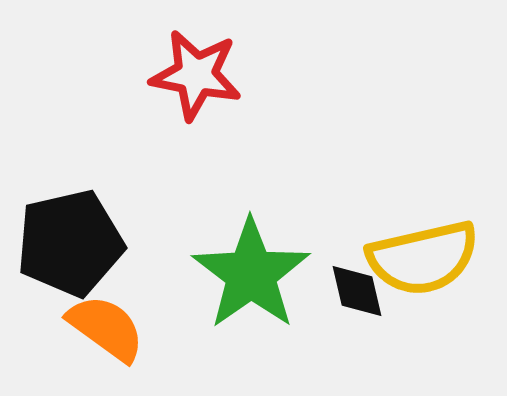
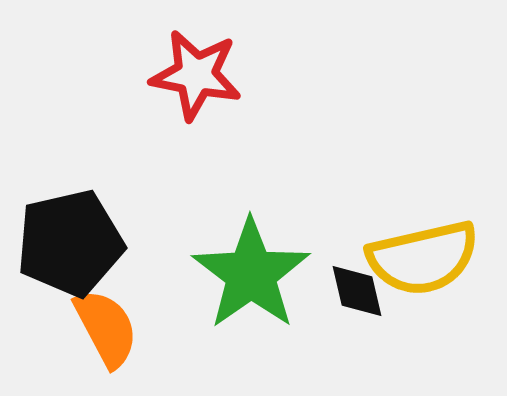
orange semicircle: rotated 26 degrees clockwise
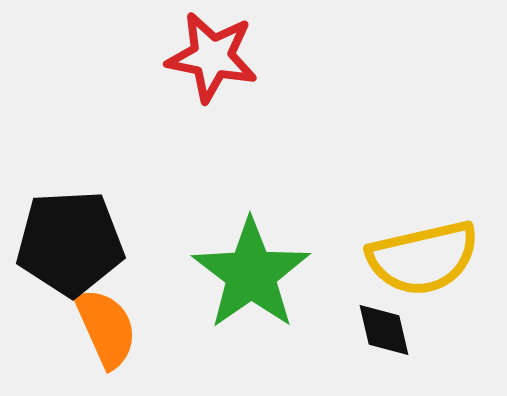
red star: moved 16 px right, 18 px up
black pentagon: rotated 10 degrees clockwise
black diamond: moved 27 px right, 39 px down
orange semicircle: rotated 4 degrees clockwise
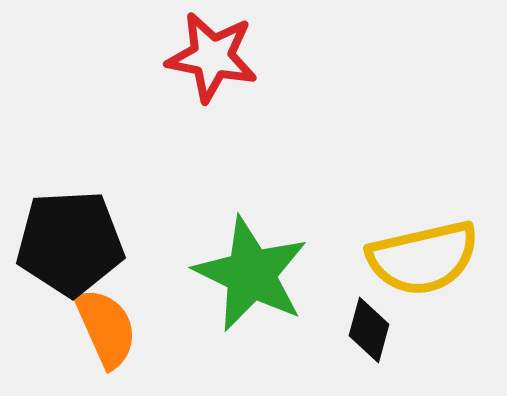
green star: rotated 11 degrees counterclockwise
black diamond: moved 15 px left; rotated 28 degrees clockwise
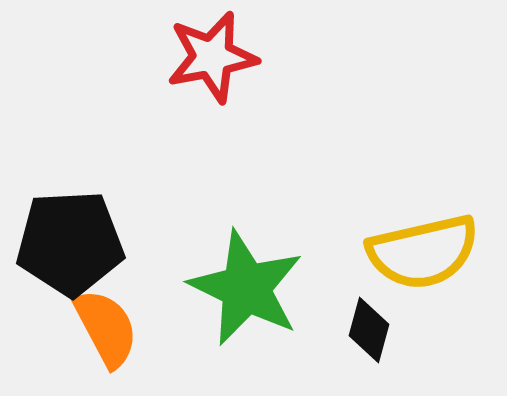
red star: rotated 22 degrees counterclockwise
yellow semicircle: moved 6 px up
green star: moved 5 px left, 14 px down
orange semicircle: rotated 4 degrees counterclockwise
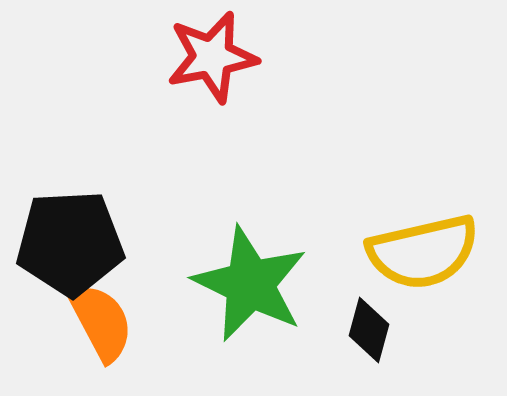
green star: moved 4 px right, 4 px up
orange semicircle: moved 5 px left, 6 px up
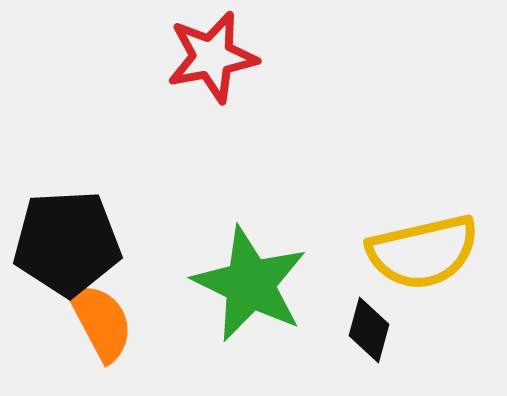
black pentagon: moved 3 px left
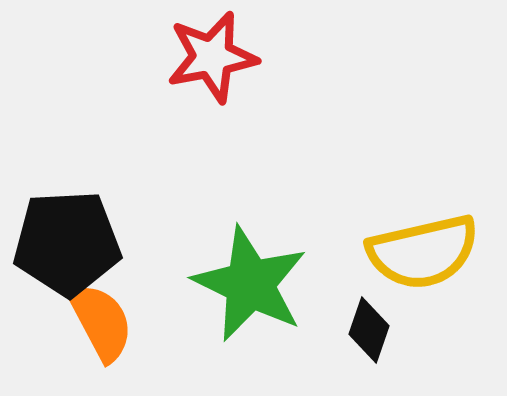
black diamond: rotated 4 degrees clockwise
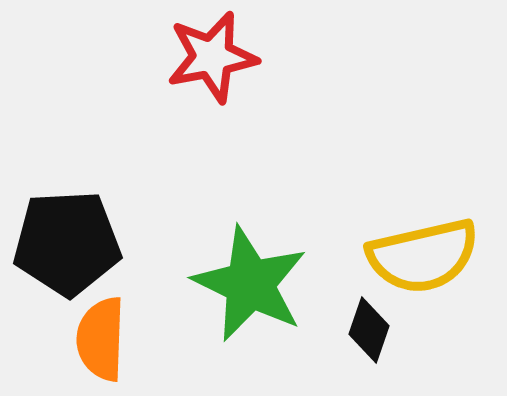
yellow semicircle: moved 4 px down
orange semicircle: moved 17 px down; rotated 150 degrees counterclockwise
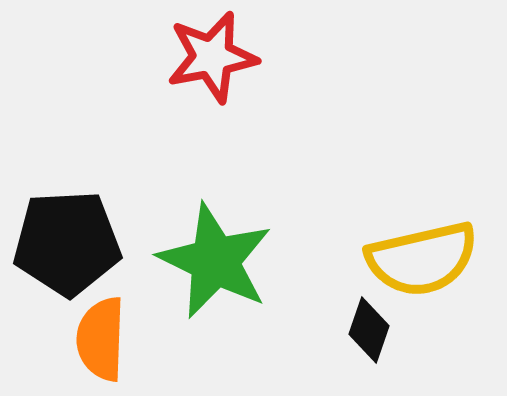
yellow semicircle: moved 1 px left, 3 px down
green star: moved 35 px left, 23 px up
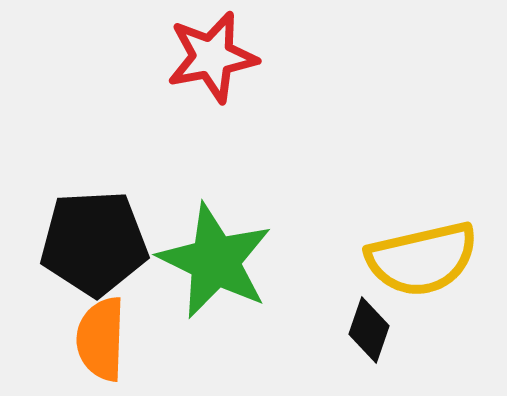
black pentagon: moved 27 px right
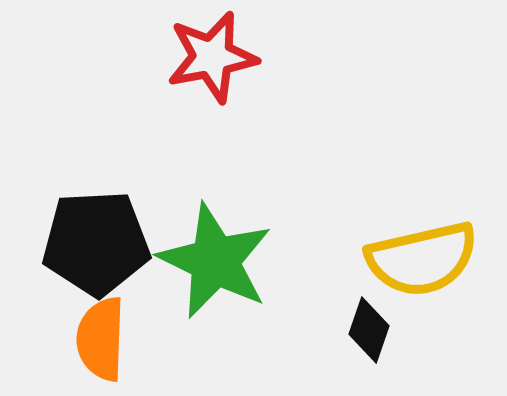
black pentagon: moved 2 px right
